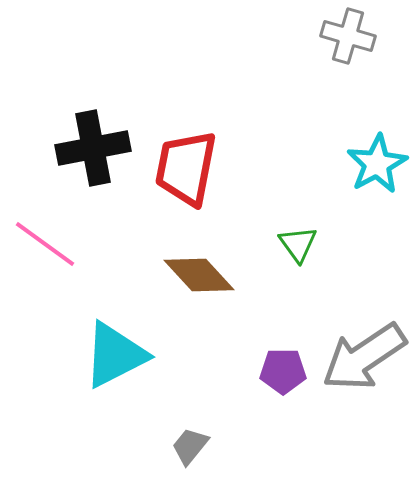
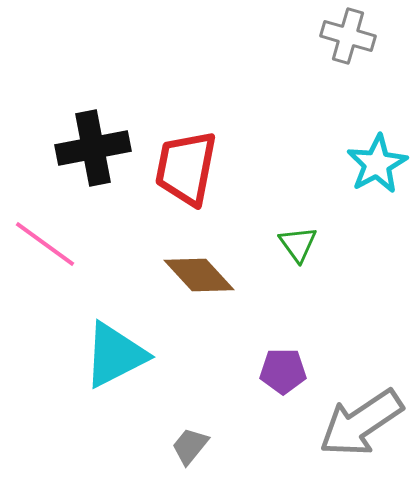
gray arrow: moved 3 px left, 66 px down
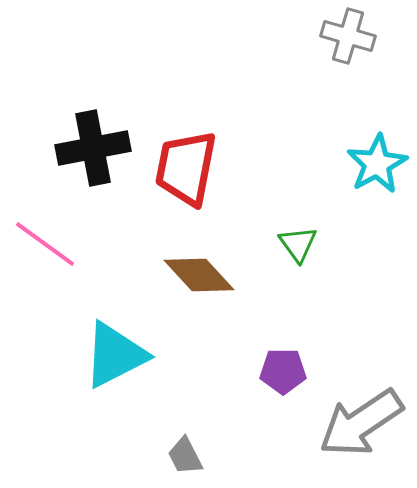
gray trapezoid: moved 5 px left, 10 px down; rotated 66 degrees counterclockwise
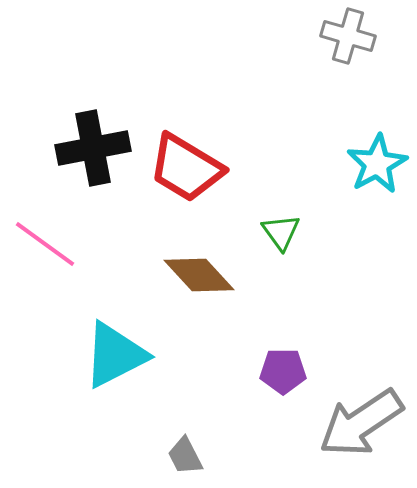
red trapezoid: rotated 70 degrees counterclockwise
green triangle: moved 17 px left, 12 px up
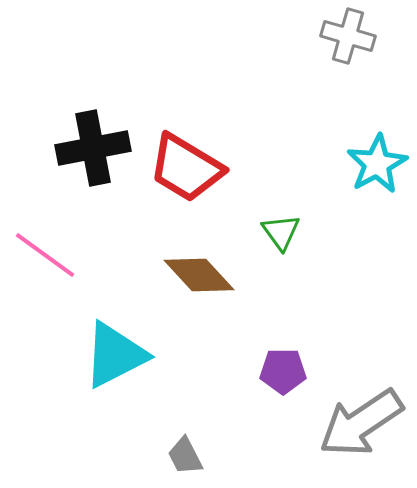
pink line: moved 11 px down
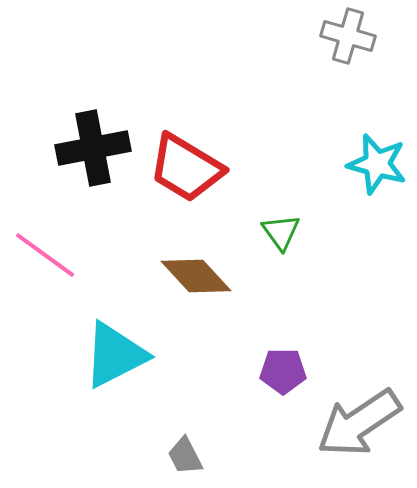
cyan star: rotated 28 degrees counterclockwise
brown diamond: moved 3 px left, 1 px down
gray arrow: moved 2 px left
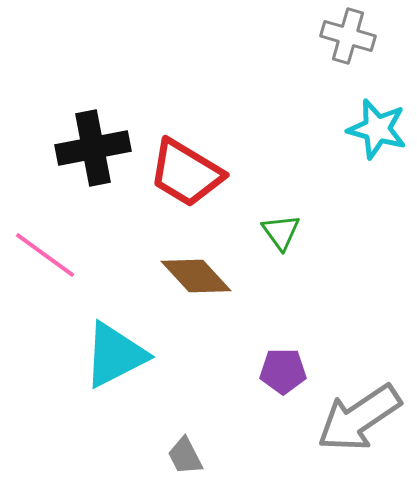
cyan star: moved 35 px up
red trapezoid: moved 5 px down
gray arrow: moved 5 px up
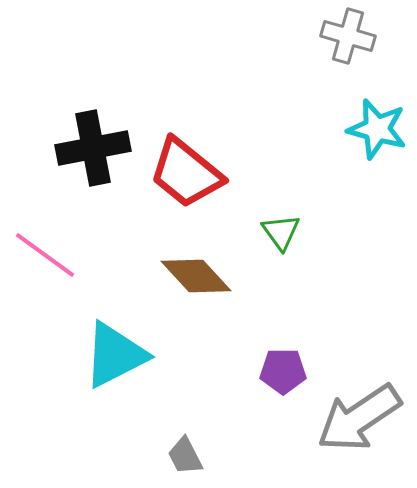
red trapezoid: rotated 8 degrees clockwise
